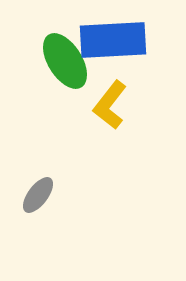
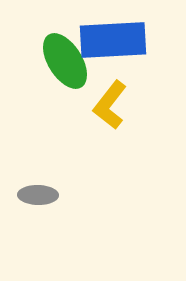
gray ellipse: rotated 54 degrees clockwise
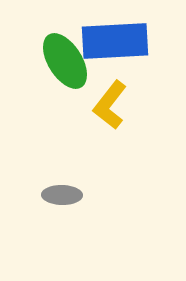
blue rectangle: moved 2 px right, 1 px down
gray ellipse: moved 24 px right
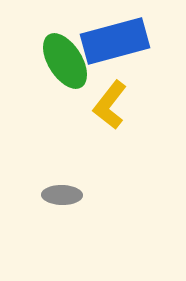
blue rectangle: rotated 12 degrees counterclockwise
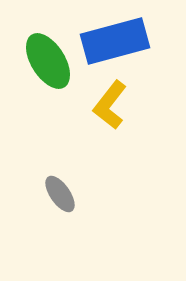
green ellipse: moved 17 px left
gray ellipse: moved 2 px left, 1 px up; rotated 54 degrees clockwise
